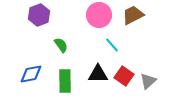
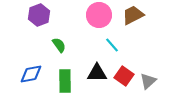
green semicircle: moved 2 px left
black triangle: moved 1 px left, 1 px up
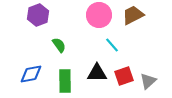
purple hexagon: moved 1 px left
red square: rotated 36 degrees clockwise
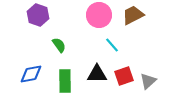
purple hexagon: rotated 20 degrees counterclockwise
black triangle: moved 1 px down
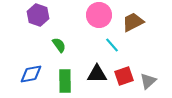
brown trapezoid: moved 7 px down
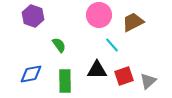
purple hexagon: moved 5 px left, 1 px down
black triangle: moved 4 px up
